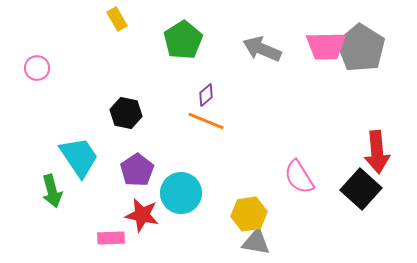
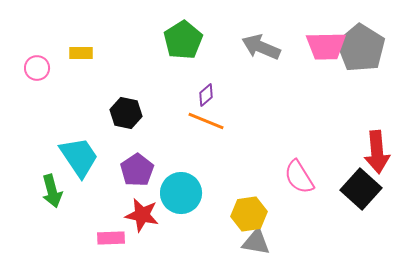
yellow rectangle: moved 36 px left, 34 px down; rotated 60 degrees counterclockwise
gray arrow: moved 1 px left, 2 px up
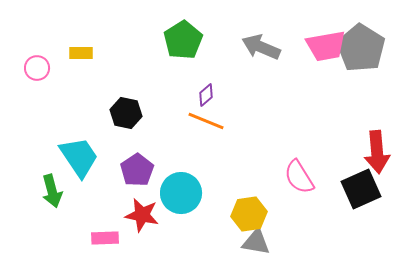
pink trapezoid: rotated 9 degrees counterclockwise
black square: rotated 24 degrees clockwise
pink rectangle: moved 6 px left
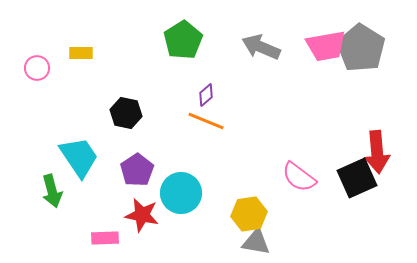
pink semicircle: rotated 21 degrees counterclockwise
black square: moved 4 px left, 11 px up
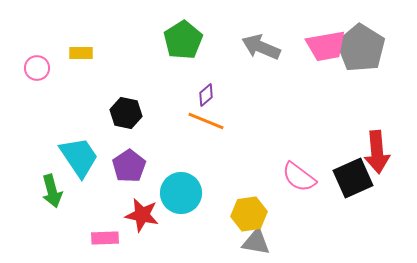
purple pentagon: moved 8 px left, 4 px up
black square: moved 4 px left
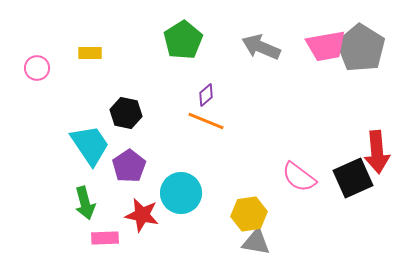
yellow rectangle: moved 9 px right
cyan trapezoid: moved 11 px right, 12 px up
green arrow: moved 33 px right, 12 px down
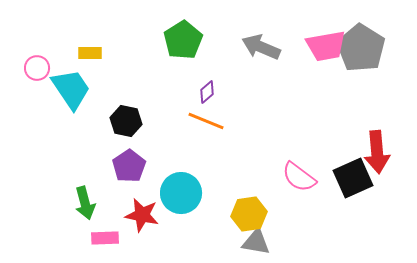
purple diamond: moved 1 px right, 3 px up
black hexagon: moved 8 px down
cyan trapezoid: moved 19 px left, 56 px up
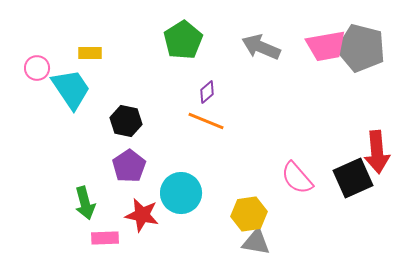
gray pentagon: rotated 18 degrees counterclockwise
pink semicircle: moved 2 px left, 1 px down; rotated 12 degrees clockwise
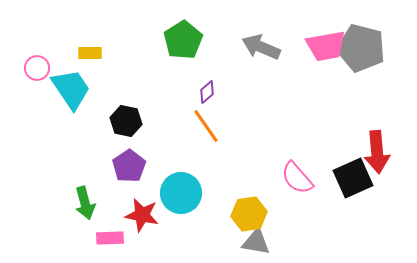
orange line: moved 5 px down; rotated 33 degrees clockwise
pink rectangle: moved 5 px right
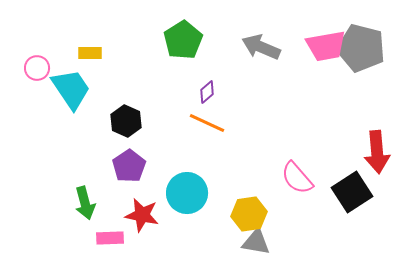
black hexagon: rotated 12 degrees clockwise
orange line: moved 1 px right, 3 px up; rotated 30 degrees counterclockwise
black square: moved 1 px left, 14 px down; rotated 9 degrees counterclockwise
cyan circle: moved 6 px right
